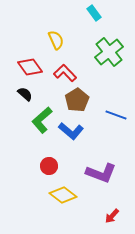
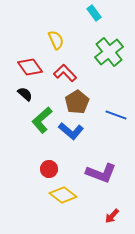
brown pentagon: moved 2 px down
red circle: moved 3 px down
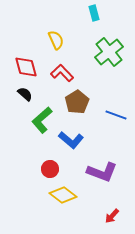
cyan rectangle: rotated 21 degrees clockwise
red diamond: moved 4 px left; rotated 20 degrees clockwise
red L-shape: moved 3 px left
blue L-shape: moved 9 px down
red circle: moved 1 px right
purple L-shape: moved 1 px right, 1 px up
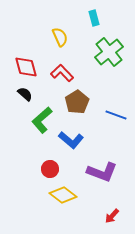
cyan rectangle: moved 5 px down
yellow semicircle: moved 4 px right, 3 px up
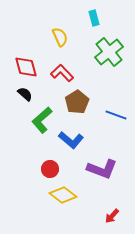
purple L-shape: moved 3 px up
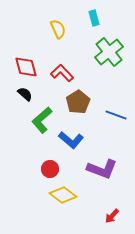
yellow semicircle: moved 2 px left, 8 px up
brown pentagon: moved 1 px right
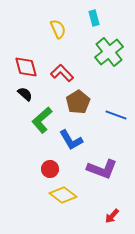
blue L-shape: rotated 20 degrees clockwise
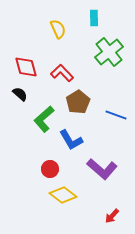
cyan rectangle: rotated 14 degrees clockwise
black semicircle: moved 5 px left
green L-shape: moved 2 px right, 1 px up
purple L-shape: rotated 20 degrees clockwise
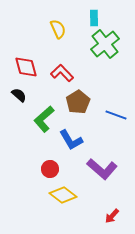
green cross: moved 4 px left, 8 px up
black semicircle: moved 1 px left, 1 px down
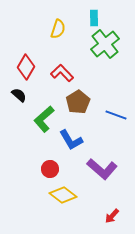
yellow semicircle: rotated 42 degrees clockwise
red diamond: rotated 45 degrees clockwise
